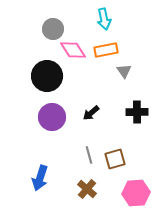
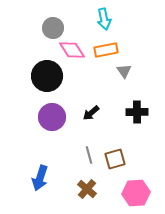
gray circle: moved 1 px up
pink diamond: moved 1 px left
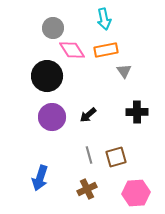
black arrow: moved 3 px left, 2 px down
brown square: moved 1 px right, 2 px up
brown cross: rotated 24 degrees clockwise
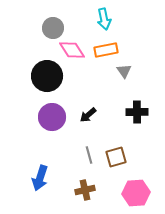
brown cross: moved 2 px left, 1 px down; rotated 12 degrees clockwise
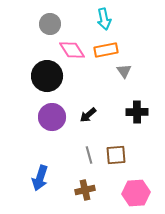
gray circle: moved 3 px left, 4 px up
brown square: moved 2 px up; rotated 10 degrees clockwise
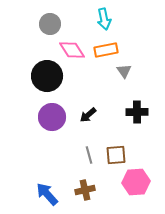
blue arrow: moved 7 px right, 16 px down; rotated 120 degrees clockwise
pink hexagon: moved 11 px up
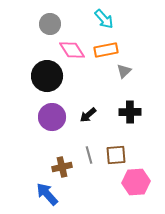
cyan arrow: rotated 30 degrees counterclockwise
gray triangle: rotated 21 degrees clockwise
black cross: moved 7 px left
brown cross: moved 23 px left, 23 px up
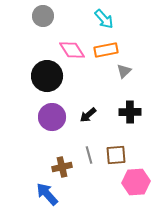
gray circle: moved 7 px left, 8 px up
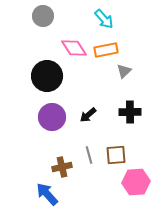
pink diamond: moved 2 px right, 2 px up
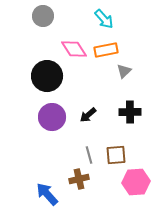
pink diamond: moved 1 px down
brown cross: moved 17 px right, 12 px down
